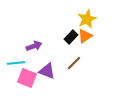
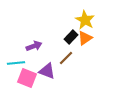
yellow star: moved 2 px left, 1 px down; rotated 18 degrees counterclockwise
orange triangle: moved 2 px down
brown line: moved 8 px left, 5 px up
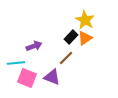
purple triangle: moved 5 px right, 6 px down
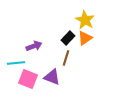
black rectangle: moved 3 px left, 1 px down
brown line: rotated 28 degrees counterclockwise
pink square: moved 1 px right, 1 px down
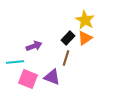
cyan line: moved 1 px left, 1 px up
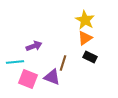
black rectangle: moved 22 px right, 19 px down; rotated 72 degrees clockwise
brown line: moved 3 px left, 5 px down
